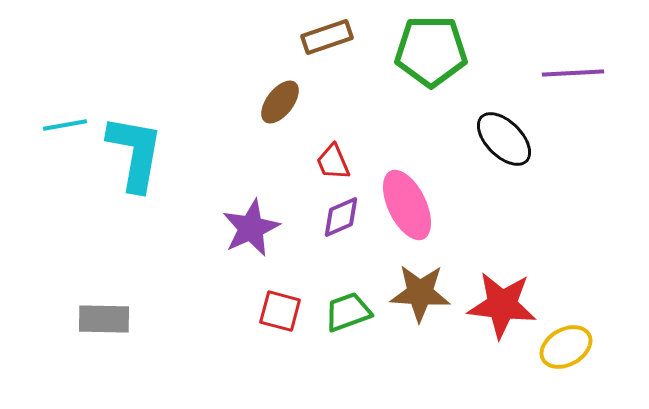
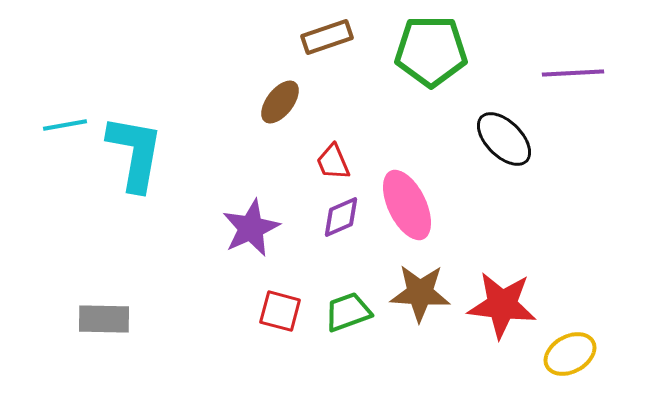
yellow ellipse: moved 4 px right, 7 px down
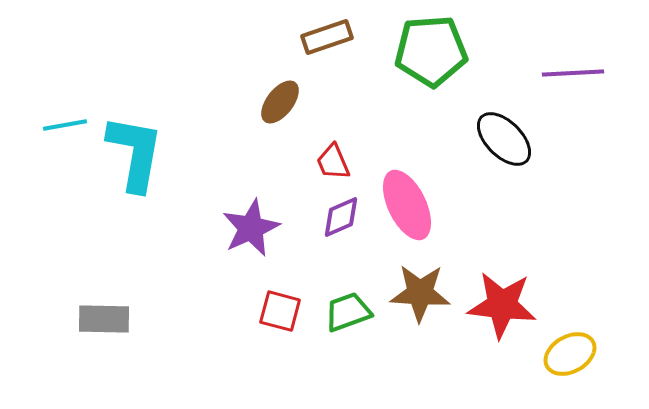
green pentagon: rotated 4 degrees counterclockwise
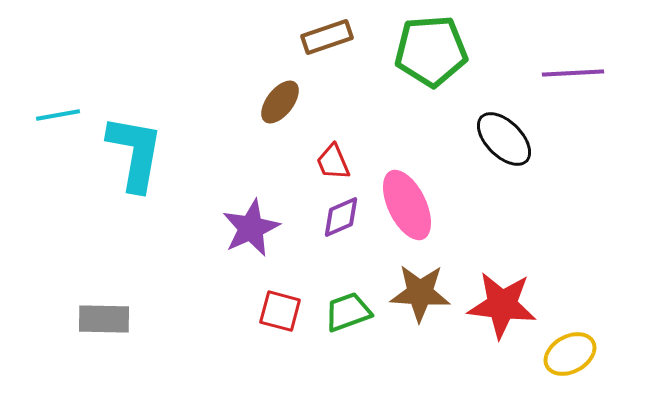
cyan line: moved 7 px left, 10 px up
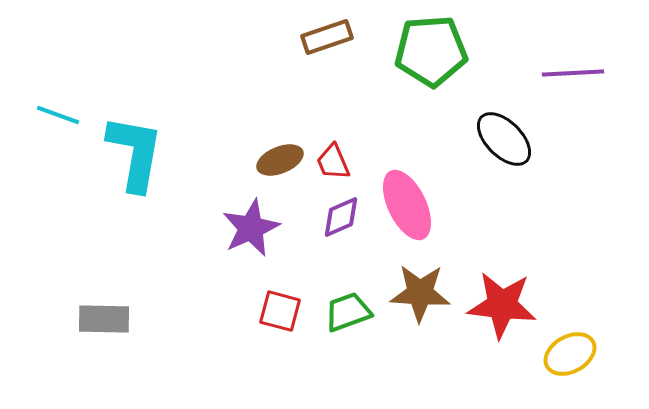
brown ellipse: moved 58 px down; rotated 30 degrees clockwise
cyan line: rotated 30 degrees clockwise
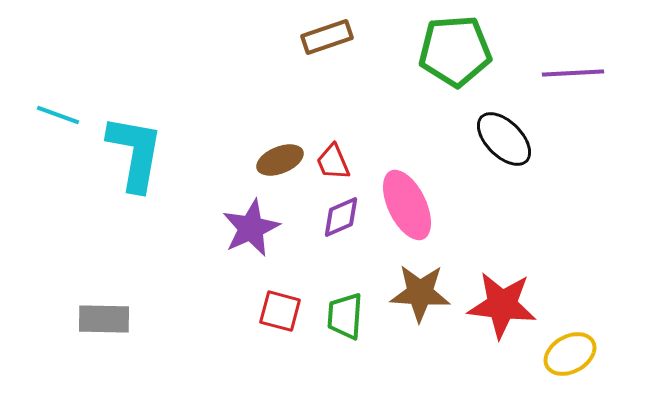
green pentagon: moved 24 px right
green trapezoid: moved 3 px left, 4 px down; rotated 66 degrees counterclockwise
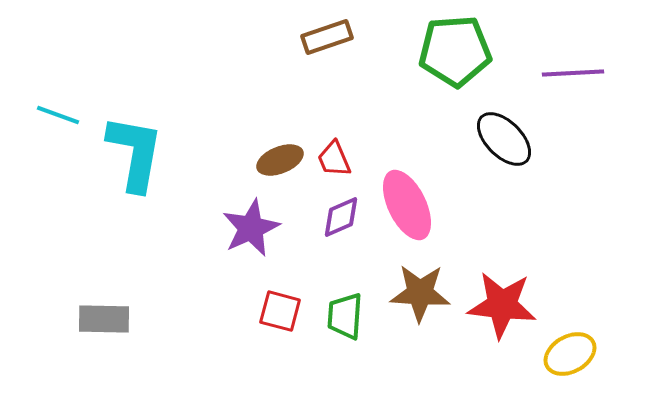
red trapezoid: moved 1 px right, 3 px up
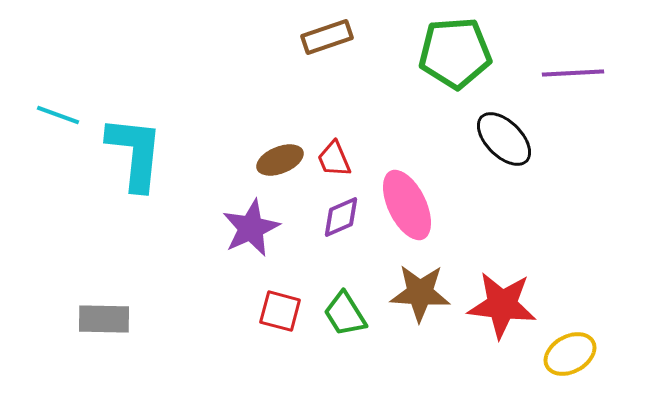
green pentagon: moved 2 px down
cyan L-shape: rotated 4 degrees counterclockwise
green trapezoid: moved 2 px up; rotated 36 degrees counterclockwise
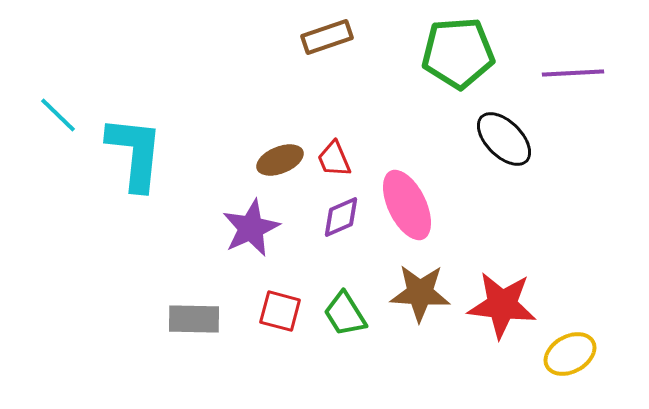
green pentagon: moved 3 px right
cyan line: rotated 24 degrees clockwise
gray rectangle: moved 90 px right
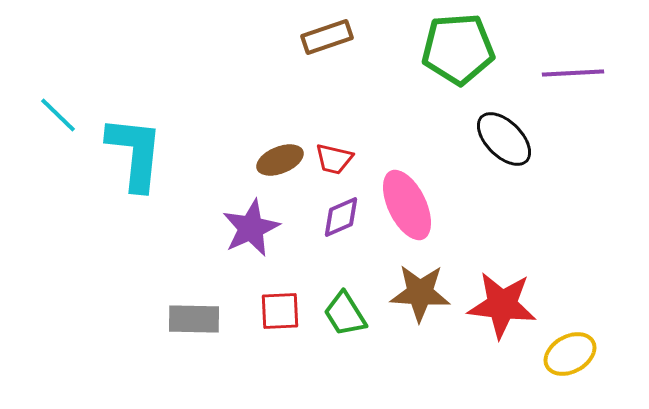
green pentagon: moved 4 px up
red trapezoid: rotated 54 degrees counterclockwise
red square: rotated 18 degrees counterclockwise
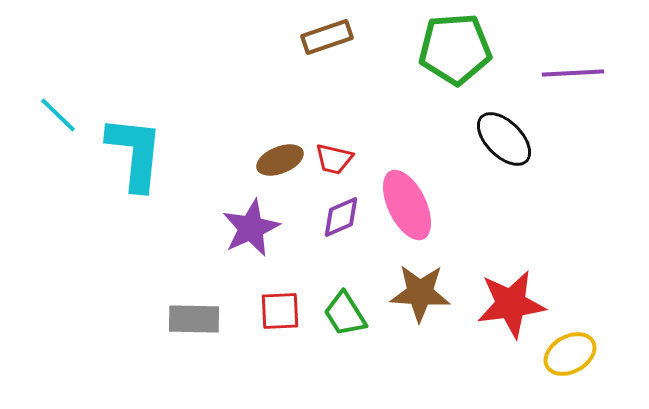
green pentagon: moved 3 px left
red star: moved 9 px right, 1 px up; rotated 14 degrees counterclockwise
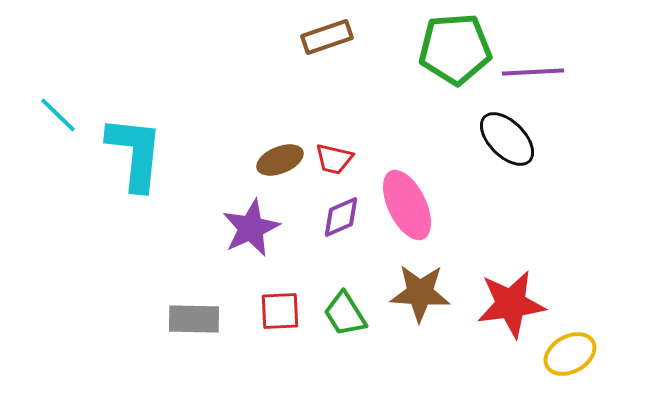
purple line: moved 40 px left, 1 px up
black ellipse: moved 3 px right
